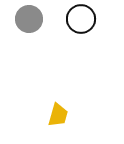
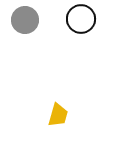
gray circle: moved 4 px left, 1 px down
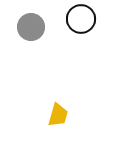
gray circle: moved 6 px right, 7 px down
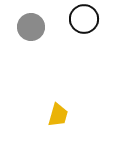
black circle: moved 3 px right
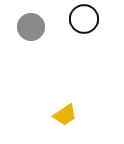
yellow trapezoid: moved 7 px right; rotated 40 degrees clockwise
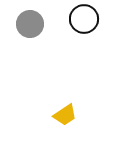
gray circle: moved 1 px left, 3 px up
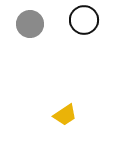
black circle: moved 1 px down
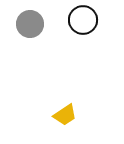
black circle: moved 1 px left
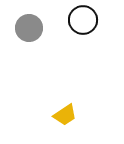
gray circle: moved 1 px left, 4 px down
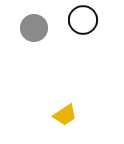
gray circle: moved 5 px right
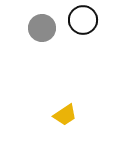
gray circle: moved 8 px right
